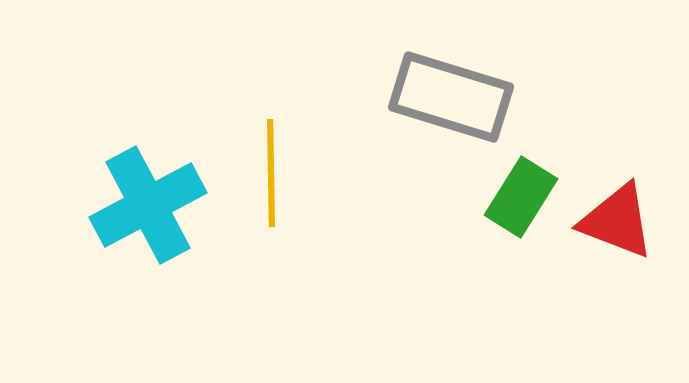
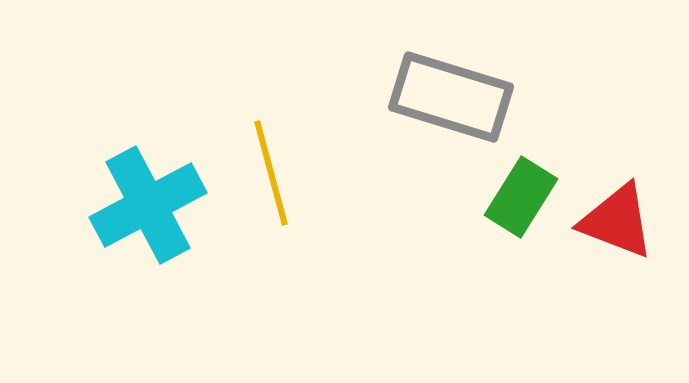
yellow line: rotated 14 degrees counterclockwise
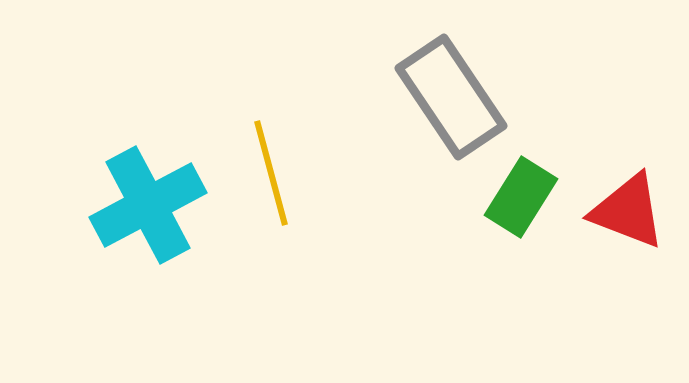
gray rectangle: rotated 39 degrees clockwise
red triangle: moved 11 px right, 10 px up
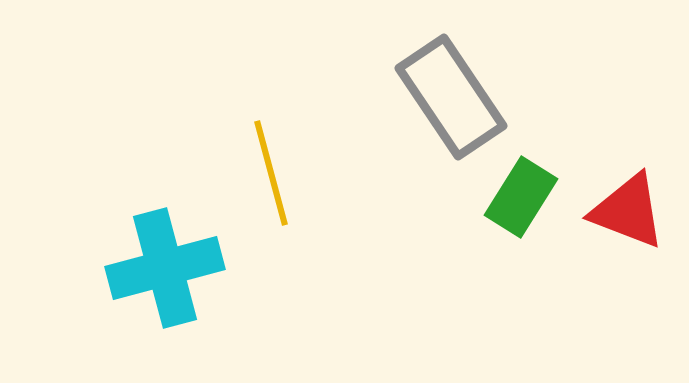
cyan cross: moved 17 px right, 63 px down; rotated 13 degrees clockwise
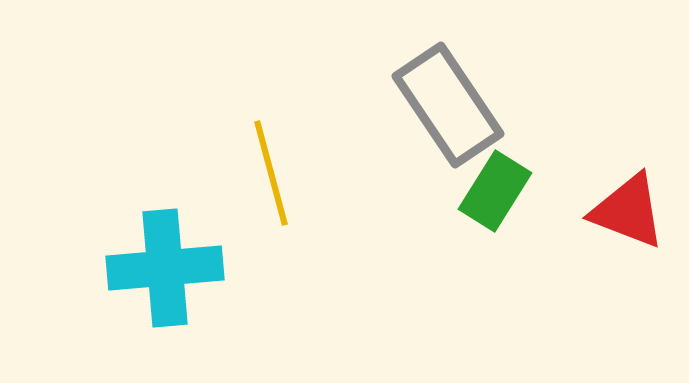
gray rectangle: moved 3 px left, 8 px down
green rectangle: moved 26 px left, 6 px up
cyan cross: rotated 10 degrees clockwise
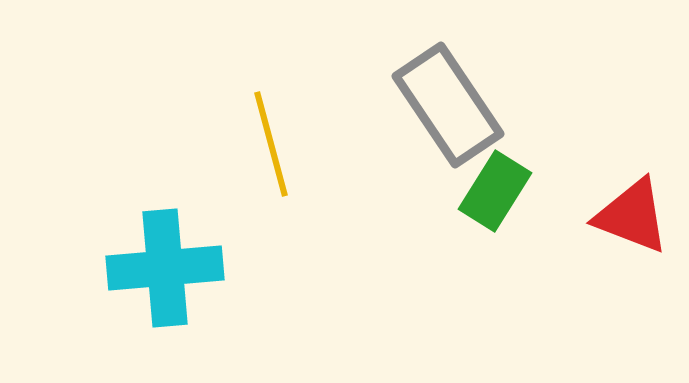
yellow line: moved 29 px up
red triangle: moved 4 px right, 5 px down
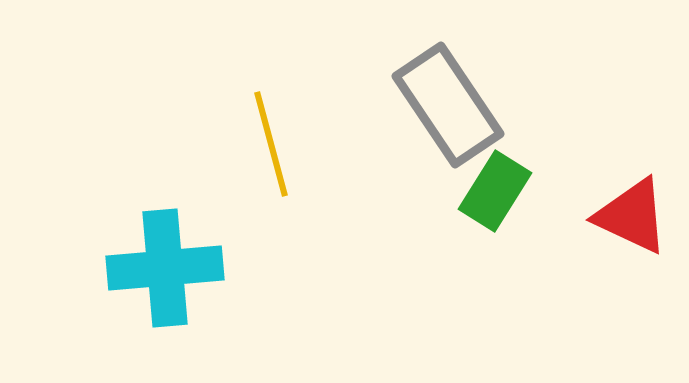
red triangle: rotated 4 degrees clockwise
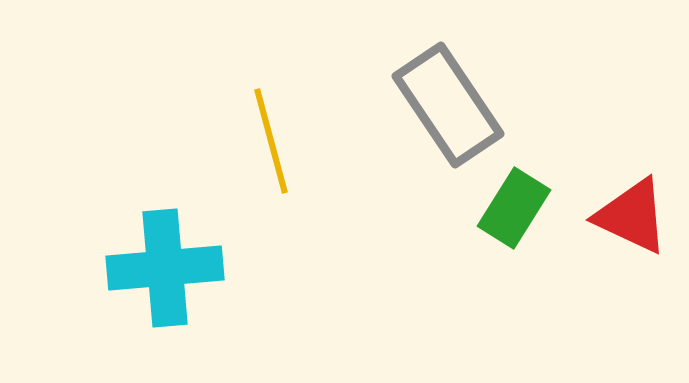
yellow line: moved 3 px up
green rectangle: moved 19 px right, 17 px down
